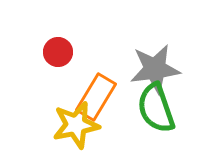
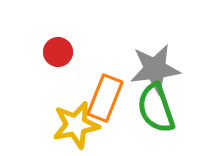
orange rectangle: moved 9 px right, 1 px down; rotated 9 degrees counterclockwise
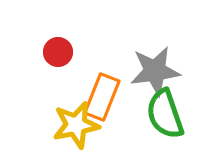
gray star: moved 2 px down
orange rectangle: moved 3 px left, 1 px up
green semicircle: moved 9 px right, 6 px down
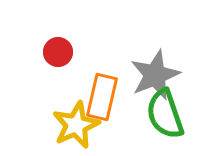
gray star: moved 4 px down; rotated 15 degrees counterclockwise
orange rectangle: rotated 9 degrees counterclockwise
yellow star: rotated 12 degrees counterclockwise
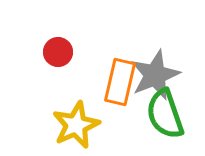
orange rectangle: moved 18 px right, 15 px up
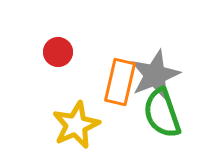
green semicircle: moved 3 px left, 1 px up
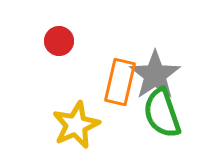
red circle: moved 1 px right, 11 px up
gray star: rotated 12 degrees counterclockwise
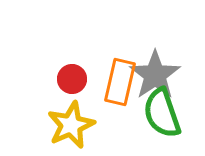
red circle: moved 13 px right, 38 px down
yellow star: moved 5 px left
